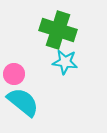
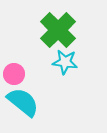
green cross: rotated 27 degrees clockwise
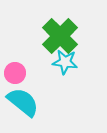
green cross: moved 2 px right, 6 px down
pink circle: moved 1 px right, 1 px up
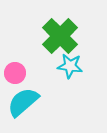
cyan star: moved 5 px right, 4 px down
cyan semicircle: rotated 80 degrees counterclockwise
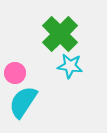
green cross: moved 2 px up
cyan semicircle: rotated 16 degrees counterclockwise
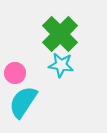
cyan star: moved 9 px left, 1 px up
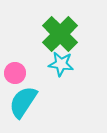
cyan star: moved 1 px up
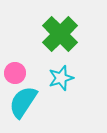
cyan star: moved 14 px down; rotated 25 degrees counterclockwise
